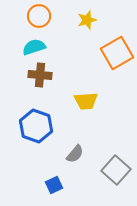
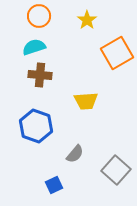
yellow star: rotated 18 degrees counterclockwise
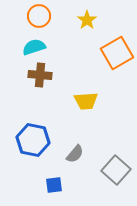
blue hexagon: moved 3 px left, 14 px down; rotated 8 degrees counterclockwise
blue square: rotated 18 degrees clockwise
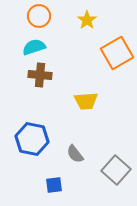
blue hexagon: moved 1 px left, 1 px up
gray semicircle: rotated 102 degrees clockwise
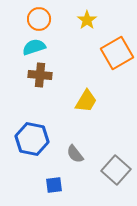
orange circle: moved 3 px down
yellow trapezoid: rotated 55 degrees counterclockwise
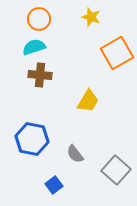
yellow star: moved 4 px right, 3 px up; rotated 18 degrees counterclockwise
yellow trapezoid: moved 2 px right
blue square: rotated 30 degrees counterclockwise
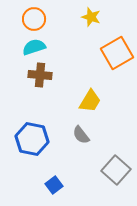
orange circle: moved 5 px left
yellow trapezoid: moved 2 px right
gray semicircle: moved 6 px right, 19 px up
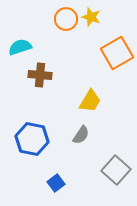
orange circle: moved 32 px right
cyan semicircle: moved 14 px left
gray semicircle: rotated 108 degrees counterclockwise
blue square: moved 2 px right, 2 px up
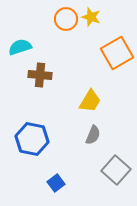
gray semicircle: moved 12 px right; rotated 12 degrees counterclockwise
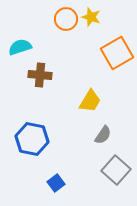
gray semicircle: moved 10 px right; rotated 12 degrees clockwise
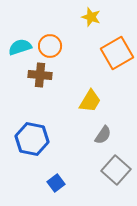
orange circle: moved 16 px left, 27 px down
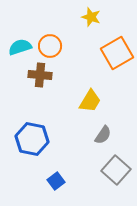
blue square: moved 2 px up
